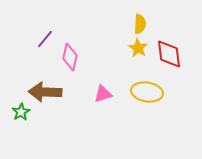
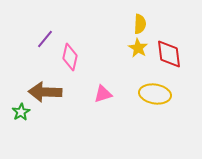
yellow ellipse: moved 8 px right, 2 px down
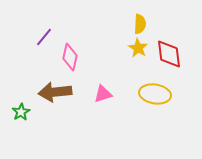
purple line: moved 1 px left, 2 px up
brown arrow: moved 10 px right; rotated 8 degrees counterclockwise
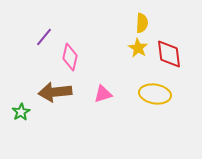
yellow semicircle: moved 2 px right, 1 px up
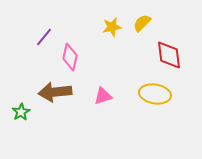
yellow semicircle: rotated 138 degrees counterclockwise
yellow star: moved 26 px left, 21 px up; rotated 30 degrees clockwise
red diamond: moved 1 px down
pink triangle: moved 2 px down
